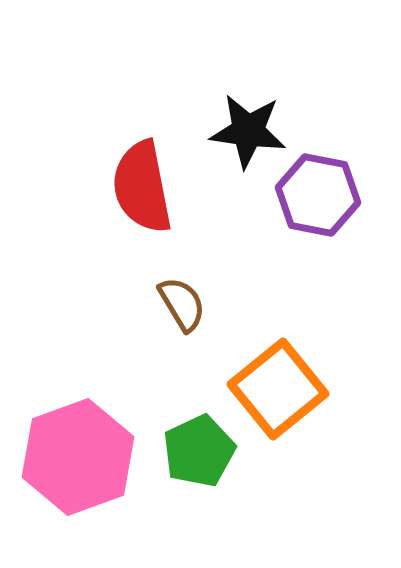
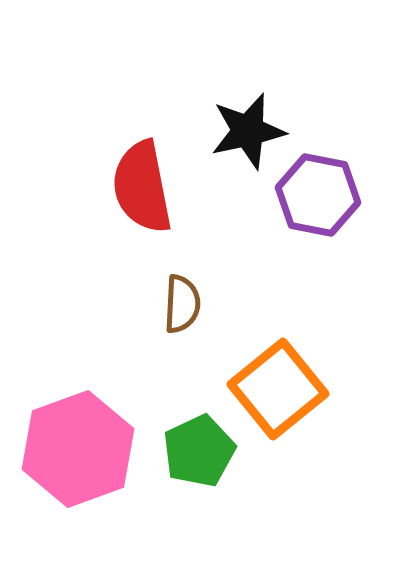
black star: rotated 20 degrees counterclockwise
brown semicircle: rotated 34 degrees clockwise
pink hexagon: moved 8 px up
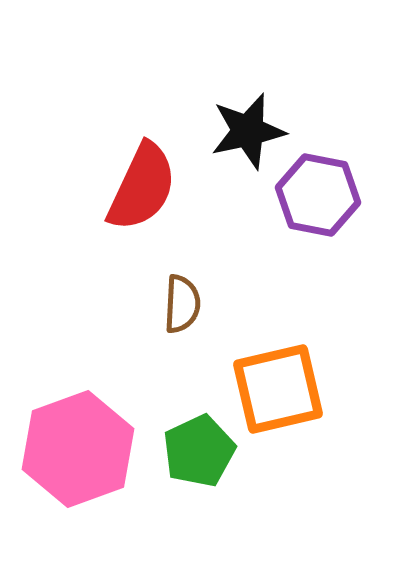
red semicircle: rotated 144 degrees counterclockwise
orange square: rotated 26 degrees clockwise
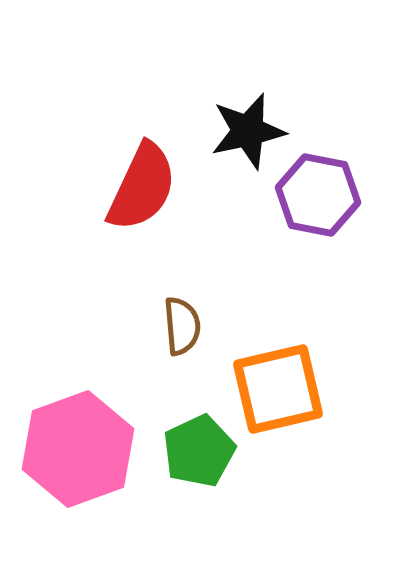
brown semicircle: moved 22 px down; rotated 8 degrees counterclockwise
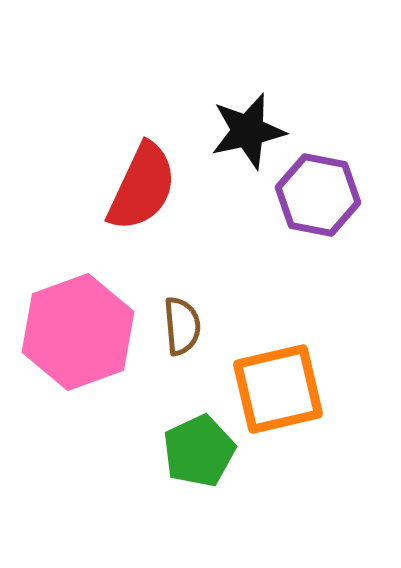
pink hexagon: moved 117 px up
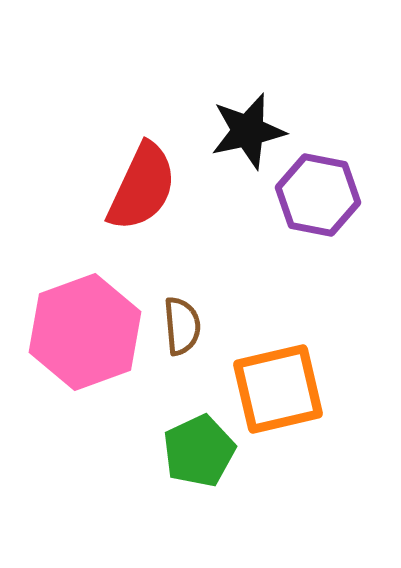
pink hexagon: moved 7 px right
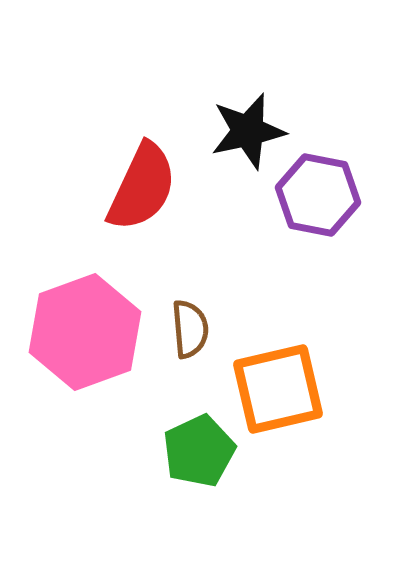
brown semicircle: moved 8 px right, 3 px down
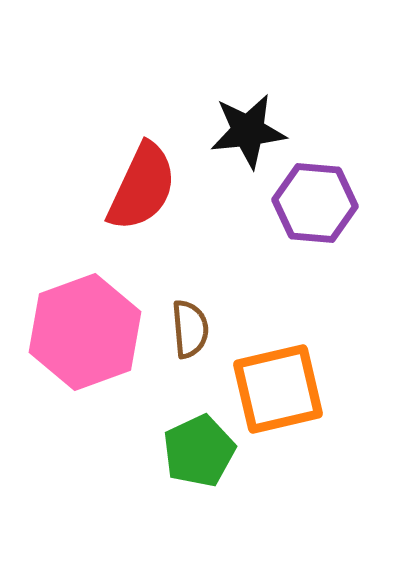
black star: rotated 6 degrees clockwise
purple hexagon: moved 3 px left, 8 px down; rotated 6 degrees counterclockwise
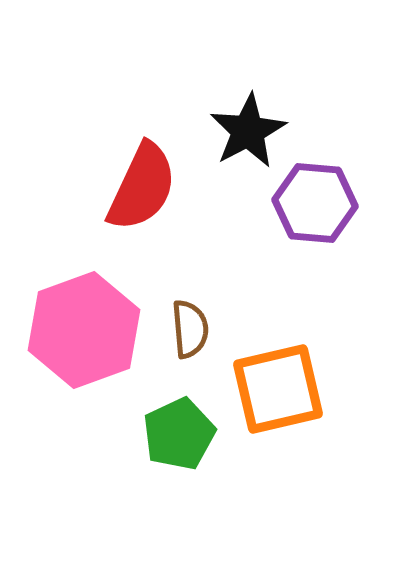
black star: rotated 22 degrees counterclockwise
pink hexagon: moved 1 px left, 2 px up
green pentagon: moved 20 px left, 17 px up
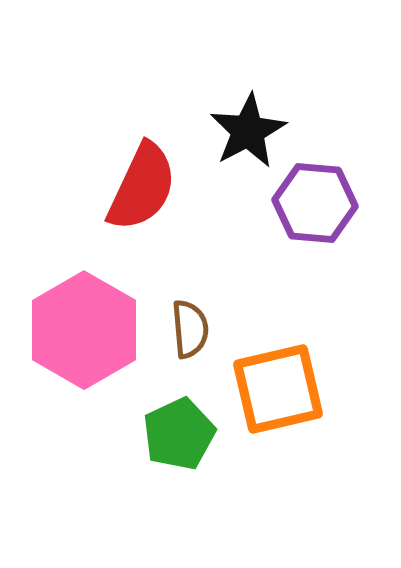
pink hexagon: rotated 10 degrees counterclockwise
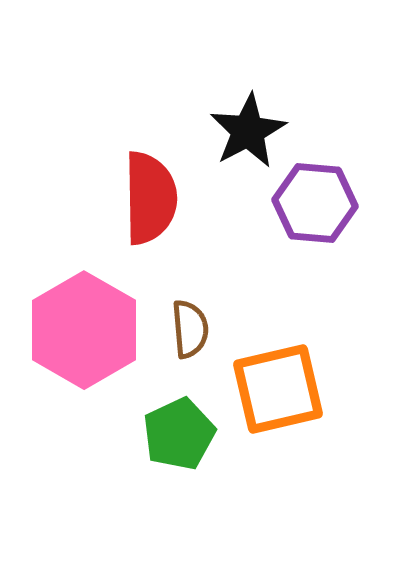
red semicircle: moved 8 px right, 11 px down; rotated 26 degrees counterclockwise
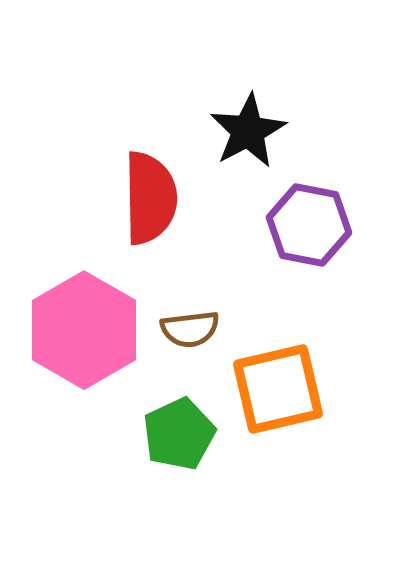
purple hexagon: moved 6 px left, 22 px down; rotated 6 degrees clockwise
brown semicircle: rotated 88 degrees clockwise
